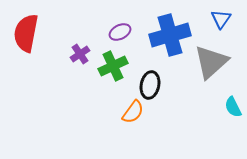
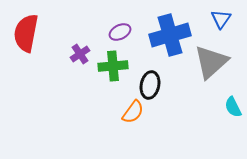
green cross: rotated 20 degrees clockwise
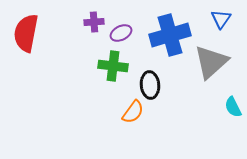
purple ellipse: moved 1 px right, 1 px down
purple cross: moved 14 px right, 32 px up; rotated 30 degrees clockwise
green cross: rotated 12 degrees clockwise
black ellipse: rotated 16 degrees counterclockwise
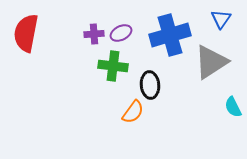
purple cross: moved 12 px down
gray triangle: rotated 9 degrees clockwise
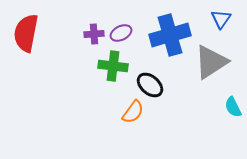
black ellipse: rotated 44 degrees counterclockwise
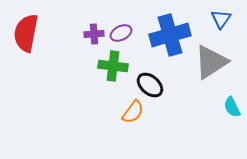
cyan semicircle: moved 1 px left
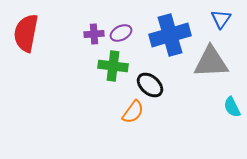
gray triangle: rotated 30 degrees clockwise
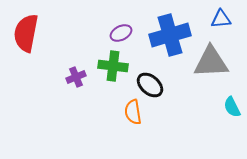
blue triangle: rotated 50 degrees clockwise
purple cross: moved 18 px left, 43 px down; rotated 18 degrees counterclockwise
orange semicircle: rotated 135 degrees clockwise
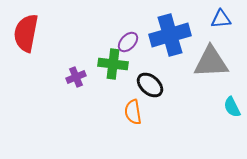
purple ellipse: moved 7 px right, 9 px down; rotated 20 degrees counterclockwise
green cross: moved 2 px up
